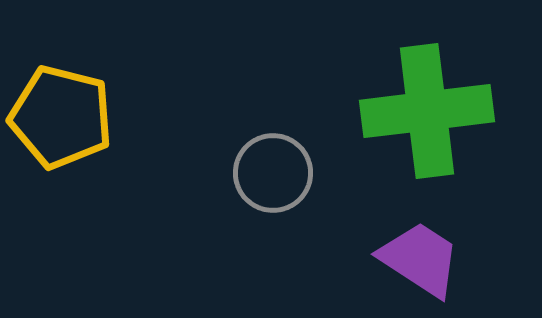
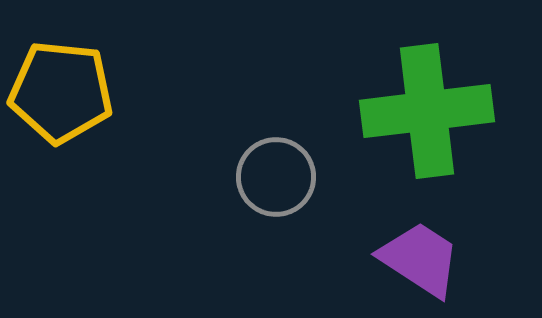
yellow pentagon: moved 25 px up; rotated 8 degrees counterclockwise
gray circle: moved 3 px right, 4 px down
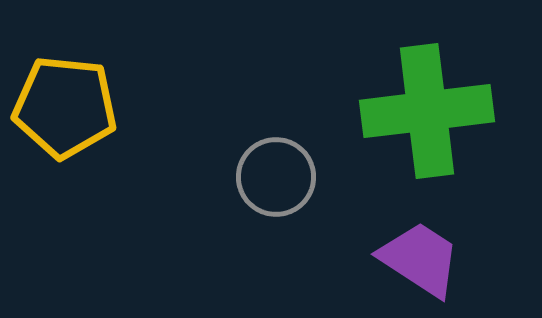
yellow pentagon: moved 4 px right, 15 px down
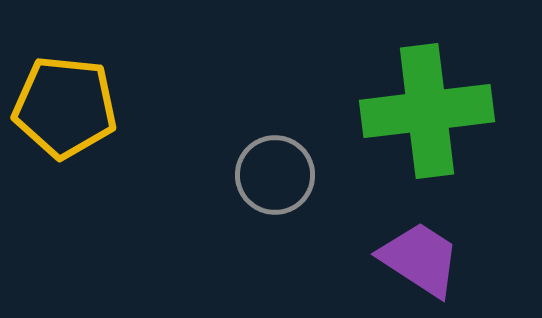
gray circle: moved 1 px left, 2 px up
